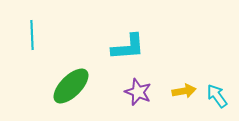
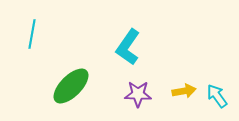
cyan line: moved 1 px up; rotated 12 degrees clockwise
cyan L-shape: rotated 129 degrees clockwise
purple star: moved 2 px down; rotated 20 degrees counterclockwise
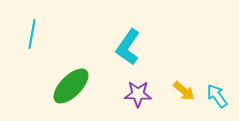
yellow arrow: rotated 50 degrees clockwise
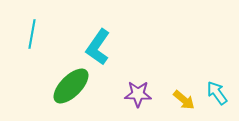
cyan L-shape: moved 30 px left
yellow arrow: moved 9 px down
cyan arrow: moved 3 px up
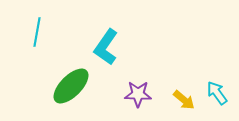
cyan line: moved 5 px right, 2 px up
cyan L-shape: moved 8 px right
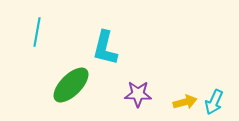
cyan L-shape: moved 1 px left, 1 px down; rotated 21 degrees counterclockwise
green ellipse: moved 1 px up
cyan arrow: moved 3 px left, 9 px down; rotated 120 degrees counterclockwise
yellow arrow: moved 1 px right, 2 px down; rotated 55 degrees counterclockwise
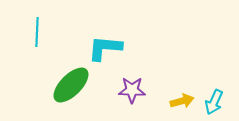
cyan line: rotated 8 degrees counterclockwise
cyan L-shape: rotated 81 degrees clockwise
purple star: moved 6 px left, 4 px up
yellow arrow: moved 3 px left, 1 px up
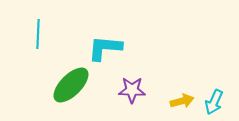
cyan line: moved 1 px right, 2 px down
